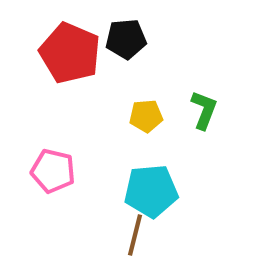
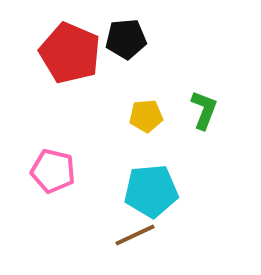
brown line: rotated 51 degrees clockwise
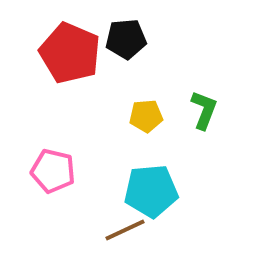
brown line: moved 10 px left, 5 px up
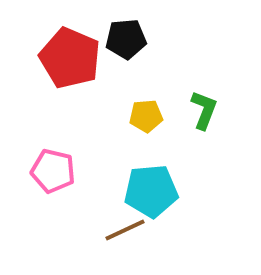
red pentagon: moved 5 px down
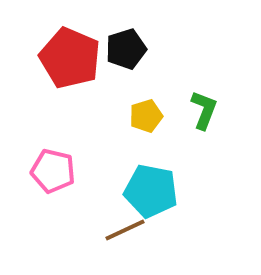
black pentagon: moved 10 px down; rotated 12 degrees counterclockwise
yellow pentagon: rotated 12 degrees counterclockwise
cyan pentagon: rotated 16 degrees clockwise
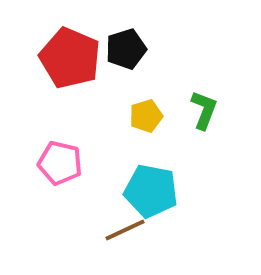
pink pentagon: moved 7 px right, 8 px up
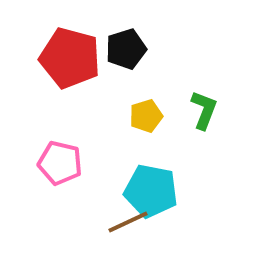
red pentagon: rotated 8 degrees counterclockwise
brown line: moved 3 px right, 8 px up
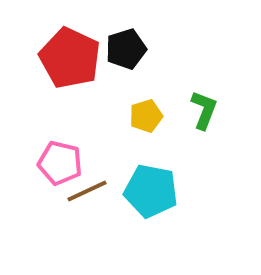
red pentagon: rotated 10 degrees clockwise
brown line: moved 41 px left, 31 px up
